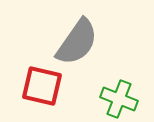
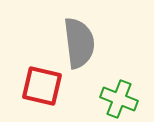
gray semicircle: moved 2 px right, 1 px down; rotated 42 degrees counterclockwise
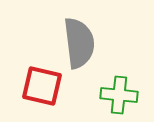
green cross: moved 4 px up; rotated 15 degrees counterclockwise
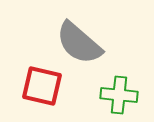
gray semicircle: rotated 138 degrees clockwise
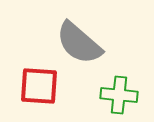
red square: moved 3 px left; rotated 9 degrees counterclockwise
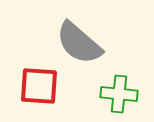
green cross: moved 1 px up
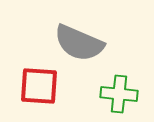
gray semicircle: rotated 18 degrees counterclockwise
